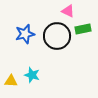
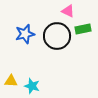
cyan star: moved 11 px down
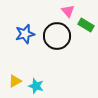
pink triangle: rotated 24 degrees clockwise
green rectangle: moved 3 px right, 4 px up; rotated 42 degrees clockwise
yellow triangle: moved 4 px right; rotated 32 degrees counterclockwise
cyan star: moved 4 px right
